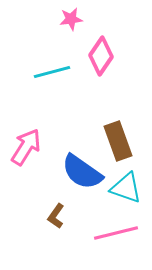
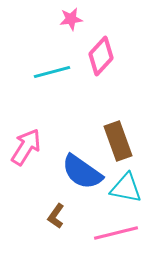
pink diamond: rotated 9 degrees clockwise
cyan triangle: rotated 8 degrees counterclockwise
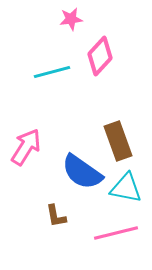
pink diamond: moved 1 px left
brown L-shape: rotated 45 degrees counterclockwise
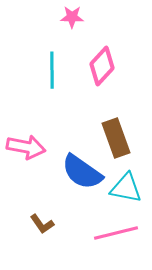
pink star: moved 1 px right, 2 px up; rotated 10 degrees clockwise
pink diamond: moved 2 px right, 10 px down
cyan line: moved 2 px up; rotated 75 degrees counterclockwise
brown rectangle: moved 2 px left, 3 px up
pink arrow: rotated 69 degrees clockwise
brown L-shape: moved 14 px left, 8 px down; rotated 25 degrees counterclockwise
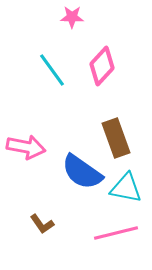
cyan line: rotated 36 degrees counterclockwise
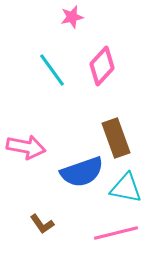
pink star: rotated 15 degrees counterclockwise
blue semicircle: rotated 54 degrees counterclockwise
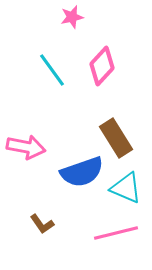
brown rectangle: rotated 12 degrees counterclockwise
cyan triangle: rotated 12 degrees clockwise
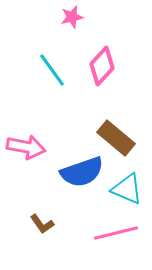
brown rectangle: rotated 18 degrees counterclockwise
cyan triangle: moved 1 px right, 1 px down
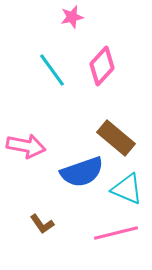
pink arrow: moved 1 px up
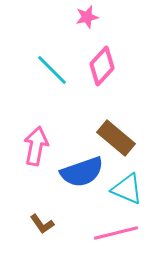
pink star: moved 15 px right
cyan line: rotated 9 degrees counterclockwise
pink arrow: moved 10 px right; rotated 90 degrees counterclockwise
